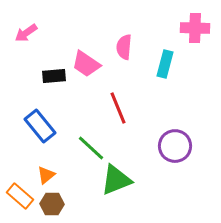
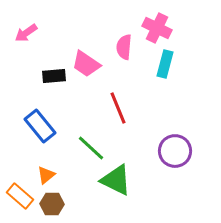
pink cross: moved 38 px left; rotated 24 degrees clockwise
purple circle: moved 5 px down
green triangle: rotated 48 degrees clockwise
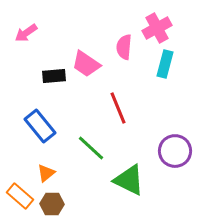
pink cross: rotated 36 degrees clockwise
orange triangle: moved 2 px up
green triangle: moved 13 px right
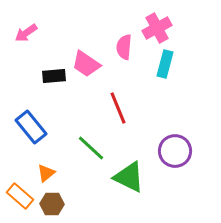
blue rectangle: moved 9 px left, 1 px down
green triangle: moved 3 px up
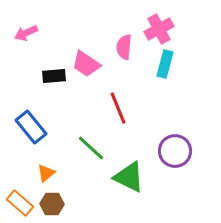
pink cross: moved 2 px right, 1 px down
pink arrow: rotated 10 degrees clockwise
orange rectangle: moved 7 px down
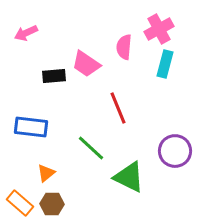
blue rectangle: rotated 44 degrees counterclockwise
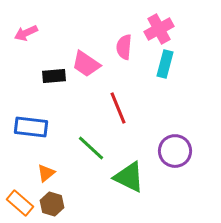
brown hexagon: rotated 15 degrees clockwise
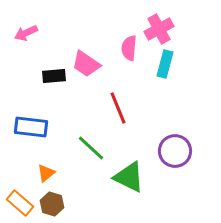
pink semicircle: moved 5 px right, 1 px down
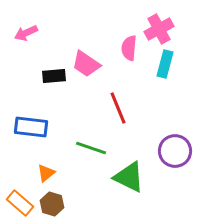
green line: rotated 24 degrees counterclockwise
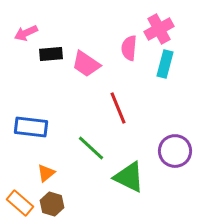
black rectangle: moved 3 px left, 22 px up
green line: rotated 24 degrees clockwise
